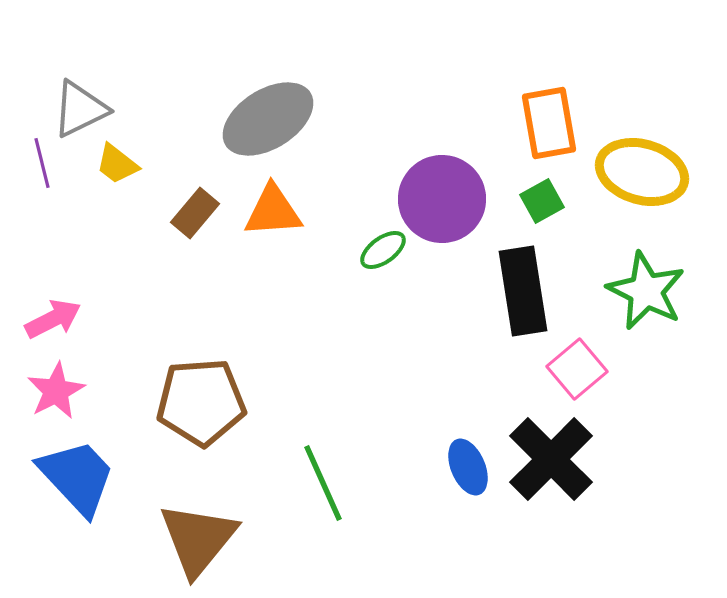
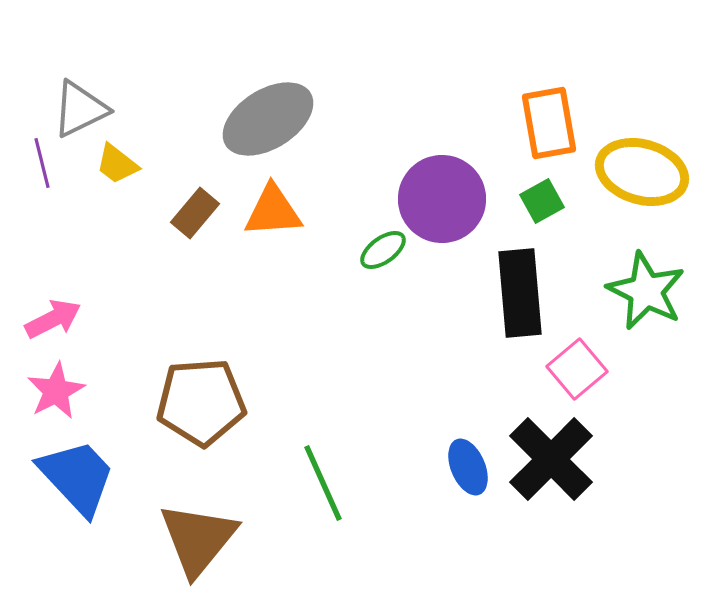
black rectangle: moved 3 px left, 2 px down; rotated 4 degrees clockwise
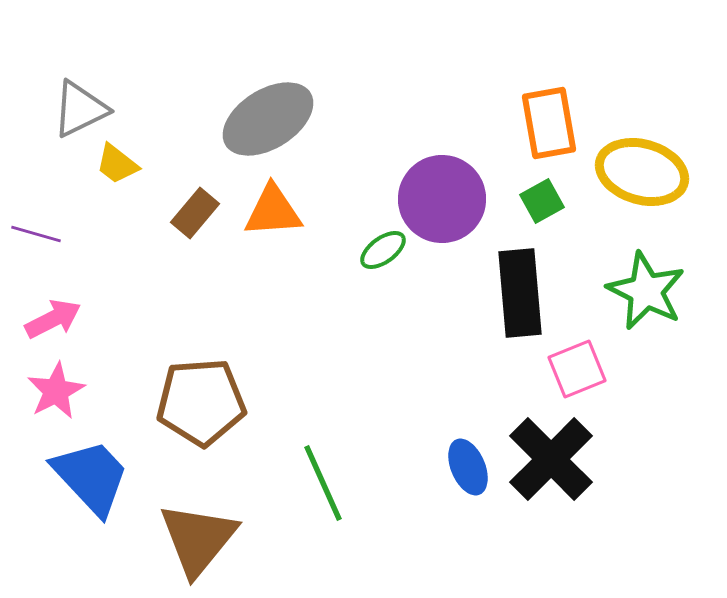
purple line: moved 6 px left, 71 px down; rotated 60 degrees counterclockwise
pink square: rotated 18 degrees clockwise
blue trapezoid: moved 14 px right
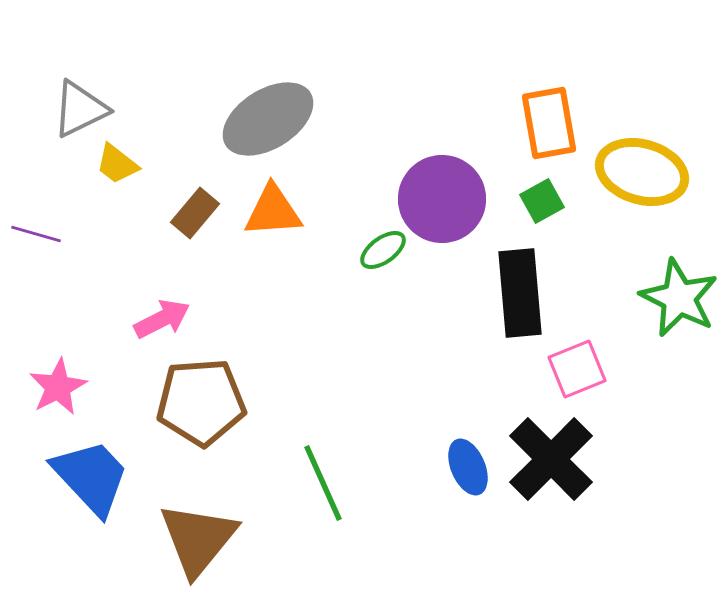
green star: moved 33 px right, 7 px down
pink arrow: moved 109 px right
pink star: moved 2 px right, 4 px up
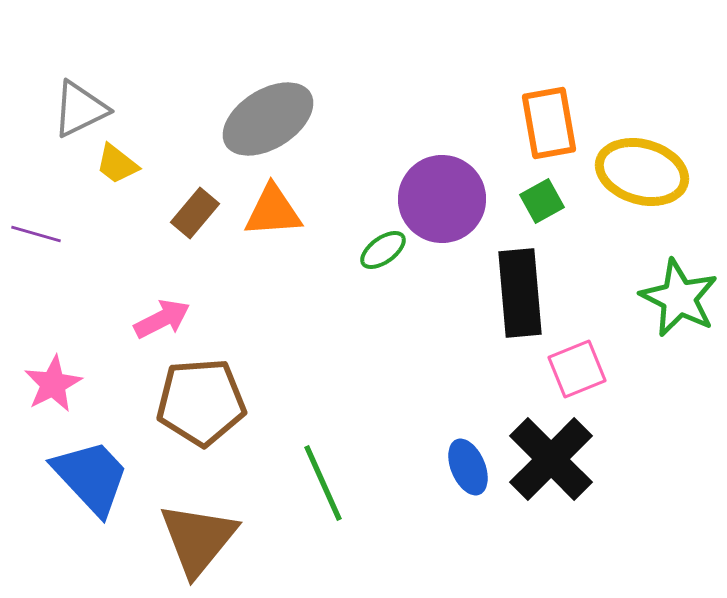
pink star: moved 5 px left, 3 px up
